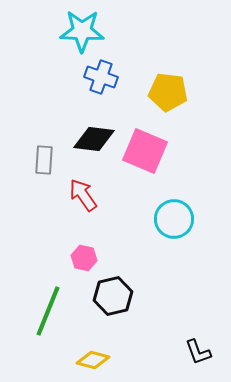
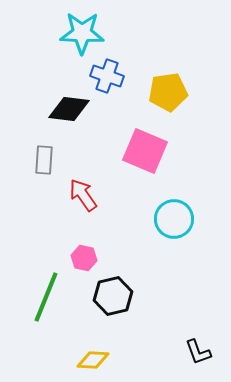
cyan star: moved 2 px down
blue cross: moved 6 px right, 1 px up
yellow pentagon: rotated 15 degrees counterclockwise
black diamond: moved 25 px left, 30 px up
green line: moved 2 px left, 14 px up
yellow diamond: rotated 12 degrees counterclockwise
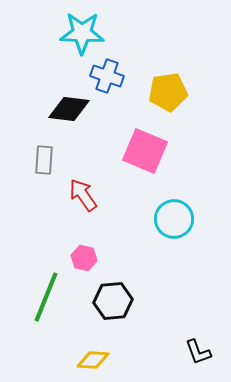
black hexagon: moved 5 px down; rotated 9 degrees clockwise
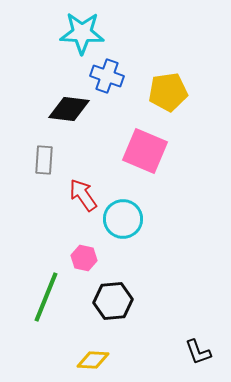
cyan circle: moved 51 px left
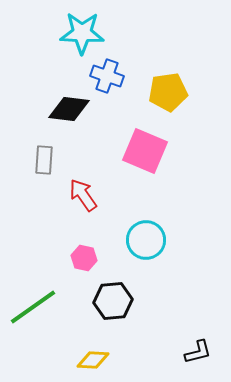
cyan circle: moved 23 px right, 21 px down
green line: moved 13 px left, 10 px down; rotated 33 degrees clockwise
black L-shape: rotated 84 degrees counterclockwise
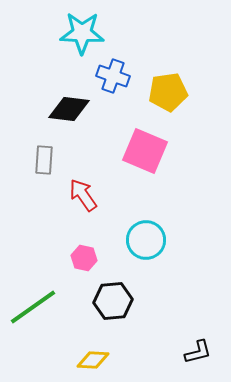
blue cross: moved 6 px right
